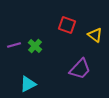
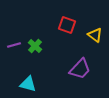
cyan triangle: rotated 42 degrees clockwise
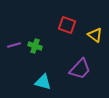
green cross: rotated 24 degrees counterclockwise
cyan triangle: moved 15 px right, 2 px up
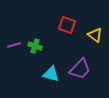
cyan triangle: moved 8 px right, 8 px up
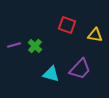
yellow triangle: rotated 28 degrees counterclockwise
green cross: rotated 24 degrees clockwise
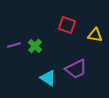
purple trapezoid: moved 4 px left; rotated 20 degrees clockwise
cyan triangle: moved 3 px left, 4 px down; rotated 18 degrees clockwise
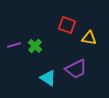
yellow triangle: moved 6 px left, 3 px down
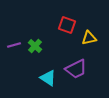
yellow triangle: rotated 21 degrees counterclockwise
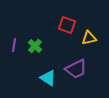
purple line: rotated 64 degrees counterclockwise
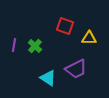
red square: moved 2 px left, 1 px down
yellow triangle: rotated 14 degrees clockwise
